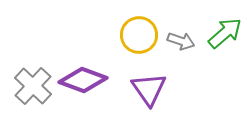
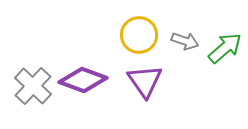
green arrow: moved 15 px down
gray arrow: moved 4 px right
purple triangle: moved 4 px left, 8 px up
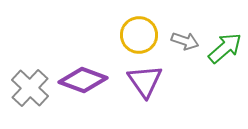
gray cross: moved 3 px left, 2 px down
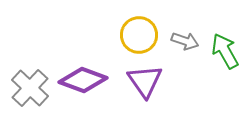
green arrow: moved 3 px down; rotated 78 degrees counterclockwise
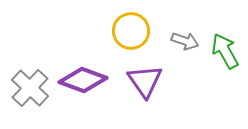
yellow circle: moved 8 px left, 4 px up
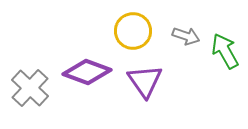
yellow circle: moved 2 px right
gray arrow: moved 1 px right, 5 px up
purple diamond: moved 4 px right, 8 px up
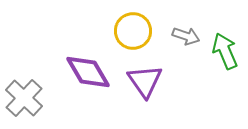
green arrow: rotated 6 degrees clockwise
purple diamond: moved 1 px right; rotated 39 degrees clockwise
gray cross: moved 6 px left, 10 px down
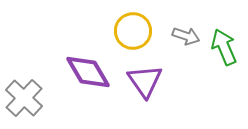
green arrow: moved 1 px left, 4 px up
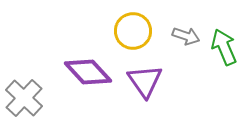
purple diamond: rotated 12 degrees counterclockwise
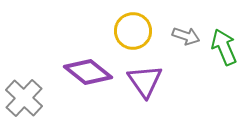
purple diamond: rotated 9 degrees counterclockwise
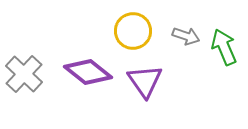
gray cross: moved 24 px up
